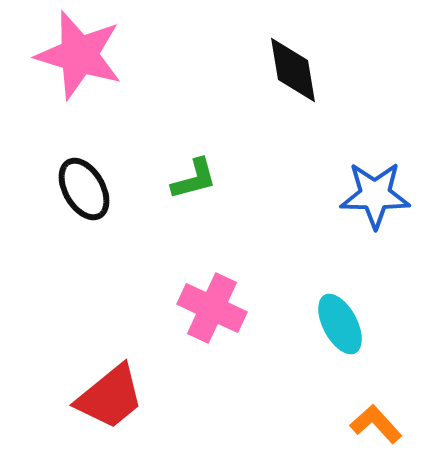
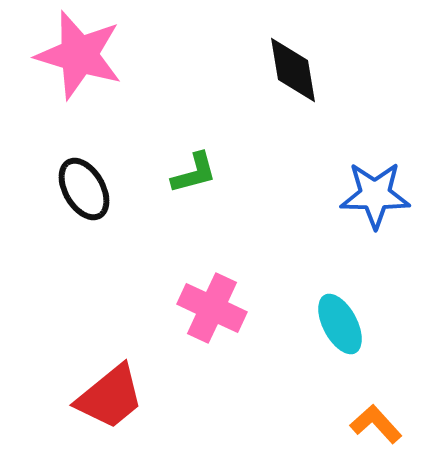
green L-shape: moved 6 px up
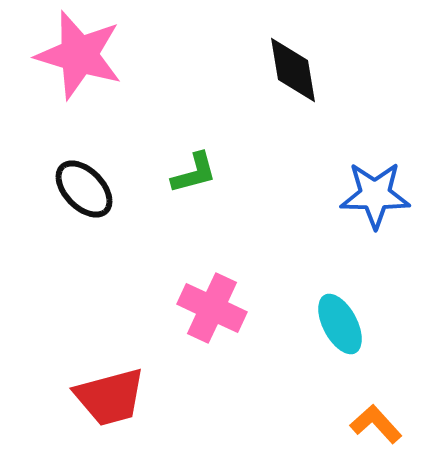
black ellipse: rotated 14 degrees counterclockwise
red trapezoid: rotated 24 degrees clockwise
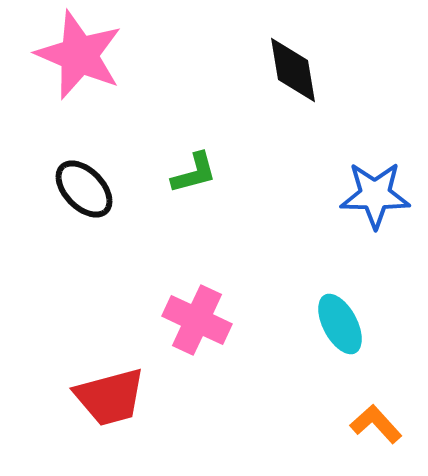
pink star: rotated 6 degrees clockwise
pink cross: moved 15 px left, 12 px down
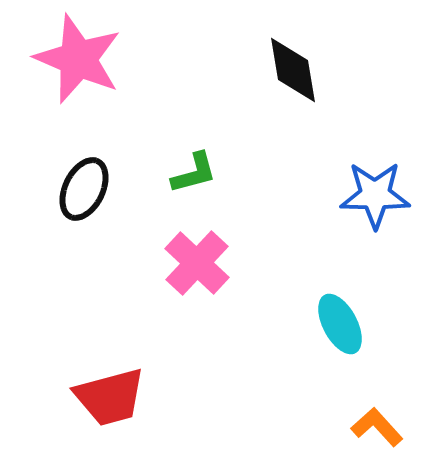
pink star: moved 1 px left, 4 px down
black ellipse: rotated 70 degrees clockwise
pink cross: moved 57 px up; rotated 18 degrees clockwise
orange L-shape: moved 1 px right, 3 px down
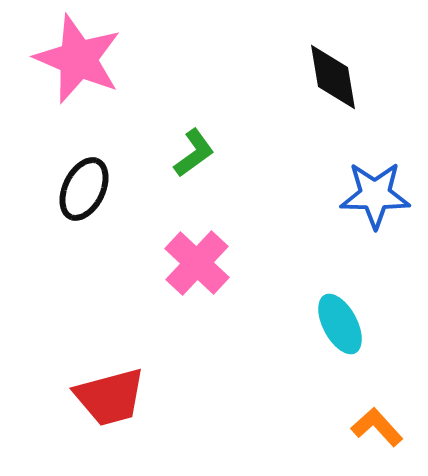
black diamond: moved 40 px right, 7 px down
green L-shape: moved 20 px up; rotated 21 degrees counterclockwise
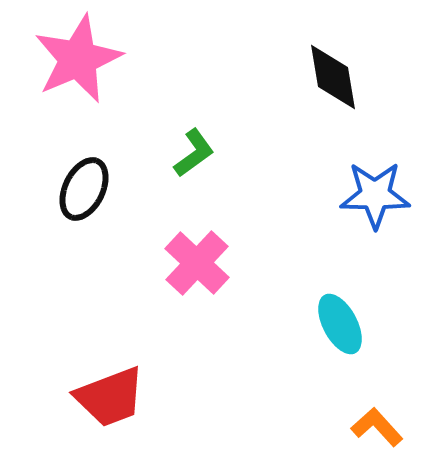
pink star: rotated 26 degrees clockwise
red trapezoid: rotated 6 degrees counterclockwise
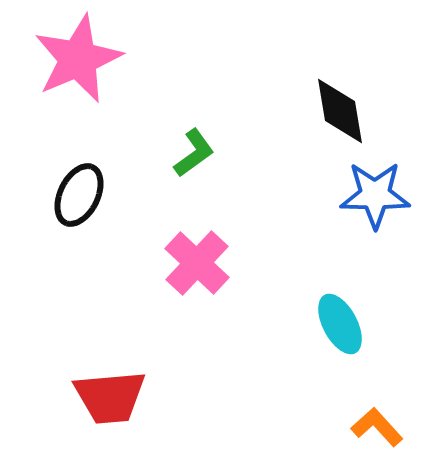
black diamond: moved 7 px right, 34 px down
black ellipse: moved 5 px left, 6 px down
red trapezoid: rotated 16 degrees clockwise
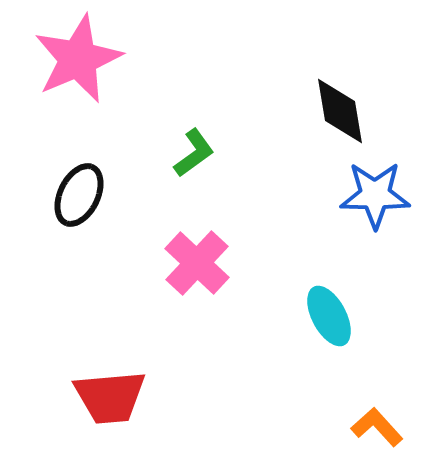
cyan ellipse: moved 11 px left, 8 px up
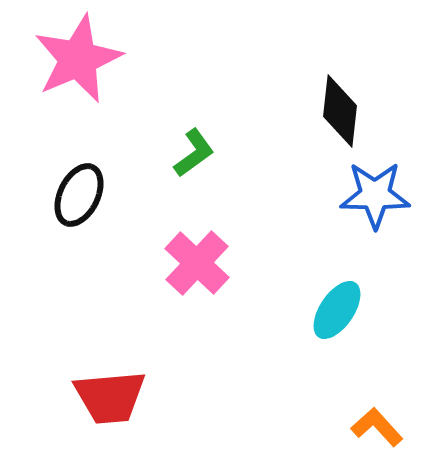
black diamond: rotated 16 degrees clockwise
cyan ellipse: moved 8 px right, 6 px up; rotated 62 degrees clockwise
